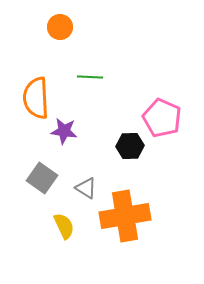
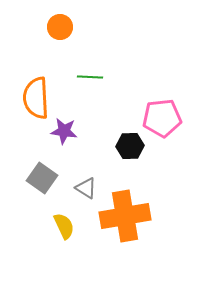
pink pentagon: rotated 30 degrees counterclockwise
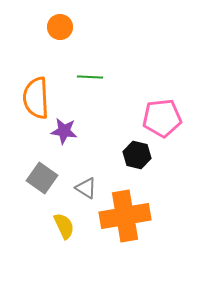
black hexagon: moved 7 px right, 9 px down; rotated 16 degrees clockwise
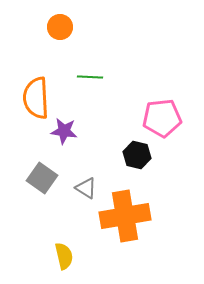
yellow semicircle: moved 30 px down; rotated 12 degrees clockwise
